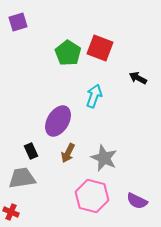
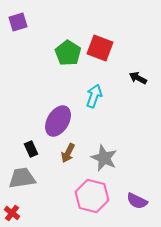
black rectangle: moved 2 px up
red cross: moved 1 px right, 1 px down; rotated 14 degrees clockwise
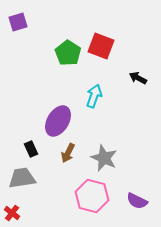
red square: moved 1 px right, 2 px up
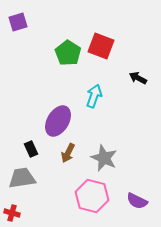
red cross: rotated 21 degrees counterclockwise
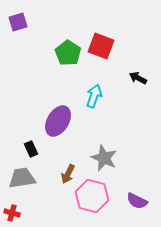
brown arrow: moved 21 px down
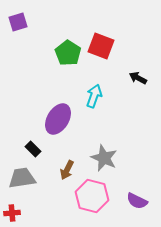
purple ellipse: moved 2 px up
black rectangle: moved 2 px right; rotated 21 degrees counterclockwise
brown arrow: moved 1 px left, 4 px up
red cross: rotated 21 degrees counterclockwise
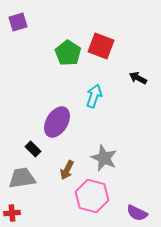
purple ellipse: moved 1 px left, 3 px down
purple semicircle: moved 12 px down
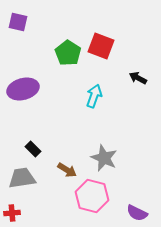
purple square: rotated 30 degrees clockwise
purple ellipse: moved 34 px left, 33 px up; rotated 44 degrees clockwise
brown arrow: rotated 84 degrees counterclockwise
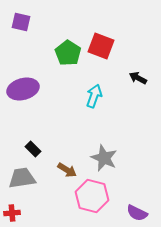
purple square: moved 3 px right
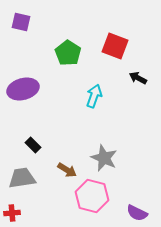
red square: moved 14 px right
black rectangle: moved 4 px up
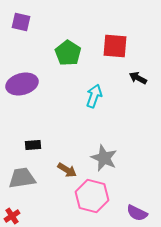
red square: rotated 16 degrees counterclockwise
purple ellipse: moved 1 px left, 5 px up
black rectangle: rotated 49 degrees counterclockwise
red cross: moved 3 px down; rotated 28 degrees counterclockwise
